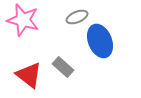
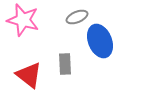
gray rectangle: moved 2 px right, 3 px up; rotated 45 degrees clockwise
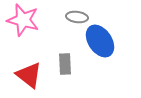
gray ellipse: rotated 30 degrees clockwise
blue ellipse: rotated 12 degrees counterclockwise
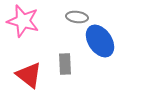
pink star: moved 1 px down
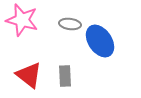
gray ellipse: moved 7 px left, 7 px down
pink star: moved 1 px left, 1 px up
gray rectangle: moved 12 px down
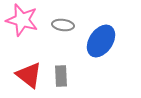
gray ellipse: moved 7 px left, 1 px down
blue ellipse: moved 1 px right; rotated 68 degrees clockwise
gray rectangle: moved 4 px left
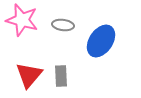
red triangle: rotated 32 degrees clockwise
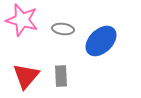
gray ellipse: moved 4 px down
blue ellipse: rotated 12 degrees clockwise
red triangle: moved 3 px left, 1 px down
